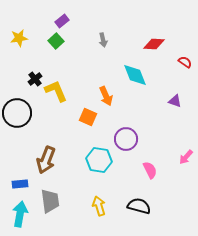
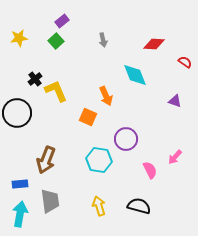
pink arrow: moved 11 px left
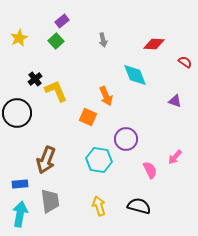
yellow star: rotated 18 degrees counterclockwise
